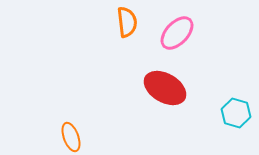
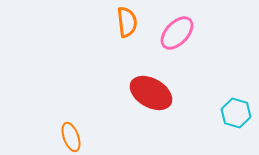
red ellipse: moved 14 px left, 5 px down
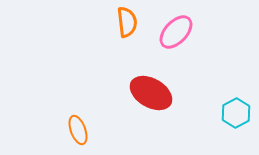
pink ellipse: moved 1 px left, 1 px up
cyan hexagon: rotated 16 degrees clockwise
orange ellipse: moved 7 px right, 7 px up
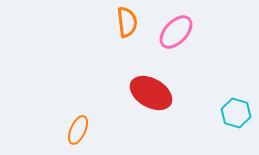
cyan hexagon: rotated 16 degrees counterclockwise
orange ellipse: rotated 44 degrees clockwise
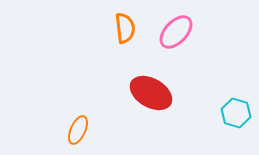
orange semicircle: moved 2 px left, 6 px down
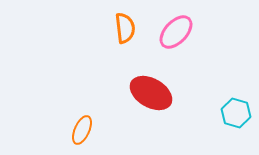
orange ellipse: moved 4 px right
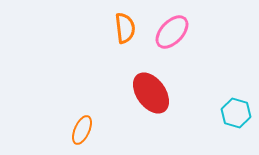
pink ellipse: moved 4 px left
red ellipse: rotated 24 degrees clockwise
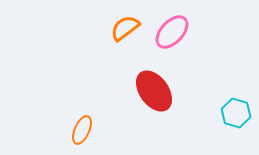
orange semicircle: rotated 120 degrees counterclockwise
red ellipse: moved 3 px right, 2 px up
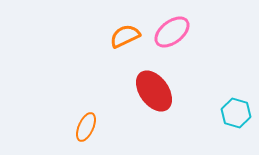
orange semicircle: moved 8 px down; rotated 12 degrees clockwise
pink ellipse: rotated 9 degrees clockwise
orange ellipse: moved 4 px right, 3 px up
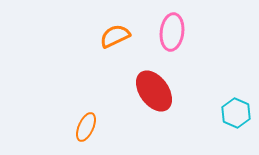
pink ellipse: rotated 45 degrees counterclockwise
orange semicircle: moved 10 px left
cyan hexagon: rotated 8 degrees clockwise
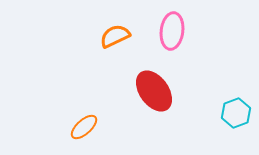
pink ellipse: moved 1 px up
cyan hexagon: rotated 16 degrees clockwise
orange ellipse: moved 2 px left; rotated 24 degrees clockwise
